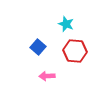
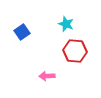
blue square: moved 16 px left, 15 px up; rotated 14 degrees clockwise
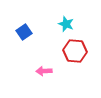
blue square: moved 2 px right
pink arrow: moved 3 px left, 5 px up
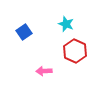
red hexagon: rotated 20 degrees clockwise
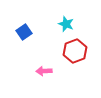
red hexagon: rotated 15 degrees clockwise
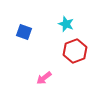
blue square: rotated 35 degrees counterclockwise
pink arrow: moved 7 px down; rotated 35 degrees counterclockwise
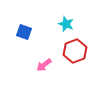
pink arrow: moved 13 px up
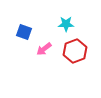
cyan star: rotated 21 degrees counterclockwise
pink arrow: moved 16 px up
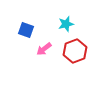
cyan star: rotated 14 degrees counterclockwise
blue square: moved 2 px right, 2 px up
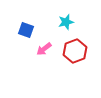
cyan star: moved 2 px up
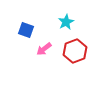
cyan star: rotated 14 degrees counterclockwise
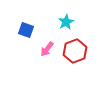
pink arrow: moved 3 px right; rotated 14 degrees counterclockwise
